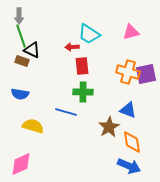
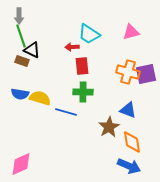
yellow semicircle: moved 7 px right, 28 px up
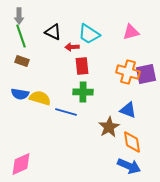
black triangle: moved 21 px right, 18 px up
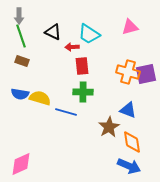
pink triangle: moved 1 px left, 5 px up
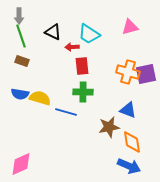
brown star: rotated 20 degrees clockwise
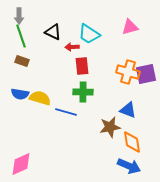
brown star: moved 1 px right
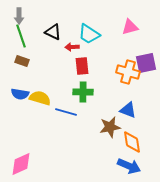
purple square: moved 11 px up
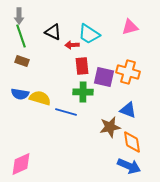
red arrow: moved 2 px up
purple square: moved 42 px left, 14 px down; rotated 25 degrees clockwise
